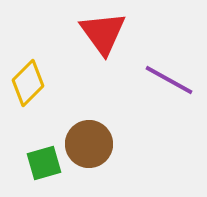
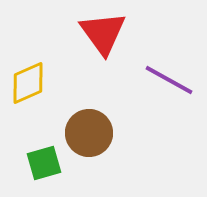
yellow diamond: rotated 21 degrees clockwise
brown circle: moved 11 px up
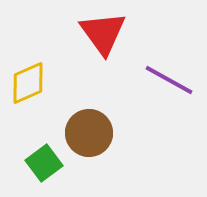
green square: rotated 21 degrees counterclockwise
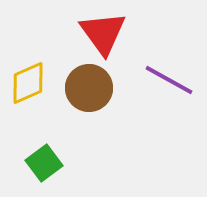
brown circle: moved 45 px up
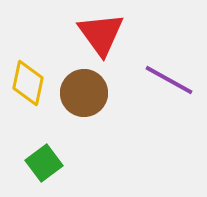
red triangle: moved 2 px left, 1 px down
yellow diamond: rotated 54 degrees counterclockwise
brown circle: moved 5 px left, 5 px down
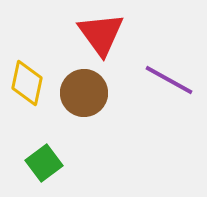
yellow diamond: moved 1 px left
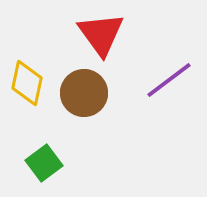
purple line: rotated 66 degrees counterclockwise
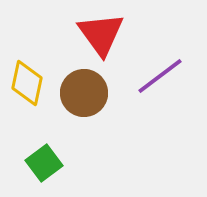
purple line: moved 9 px left, 4 px up
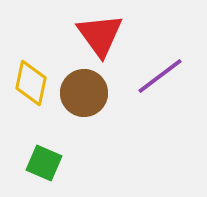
red triangle: moved 1 px left, 1 px down
yellow diamond: moved 4 px right
green square: rotated 30 degrees counterclockwise
